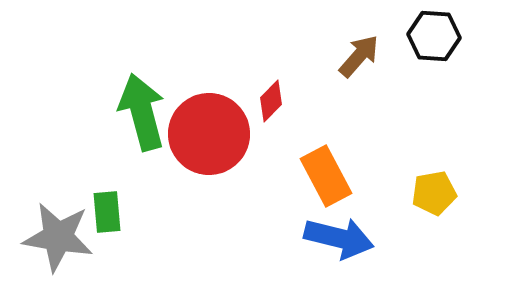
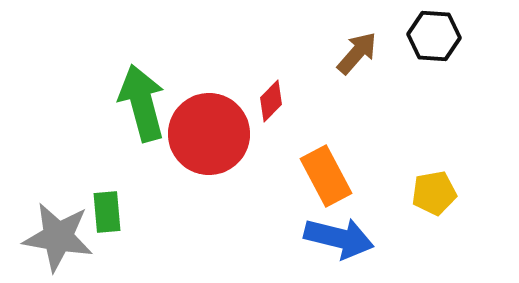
brown arrow: moved 2 px left, 3 px up
green arrow: moved 9 px up
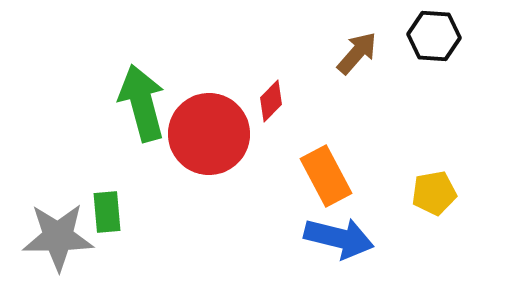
gray star: rotated 10 degrees counterclockwise
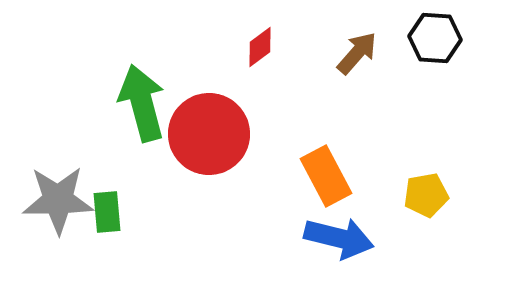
black hexagon: moved 1 px right, 2 px down
red diamond: moved 11 px left, 54 px up; rotated 9 degrees clockwise
yellow pentagon: moved 8 px left, 2 px down
gray star: moved 37 px up
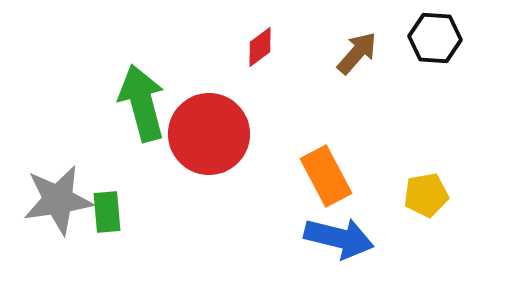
gray star: rotated 8 degrees counterclockwise
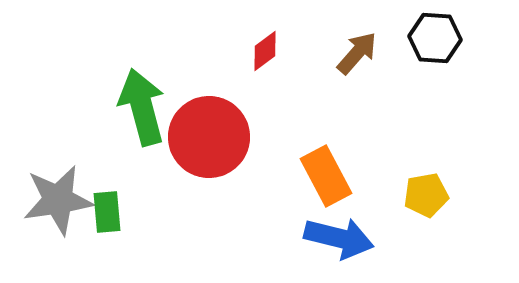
red diamond: moved 5 px right, 4 px down
green arrow: moved 4 px down
red circle: moved 3 px down
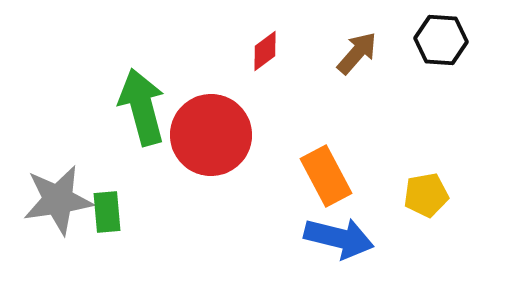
black hexagon: moved 6 px right, 2 px down
red circle: moved 2 px right, 2 px up
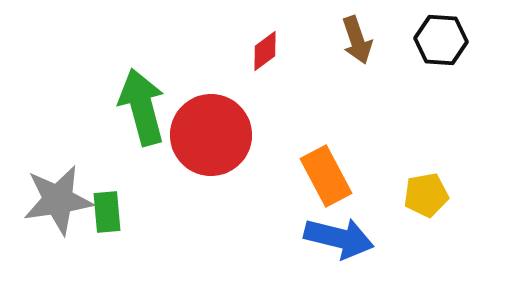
brown arrow: moved 13 px up; rotated 120 degrees clockwise
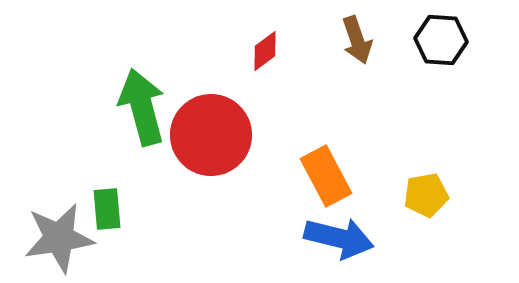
gray star: moved 1 px right, 38 px down
green rectangle: moved 3 px up
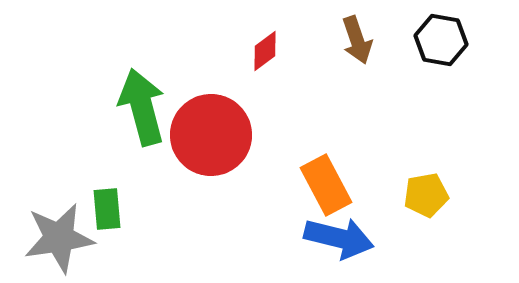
black hexagon: rotated 6 degrees clockwise
orange rectangle: moved 9 px down
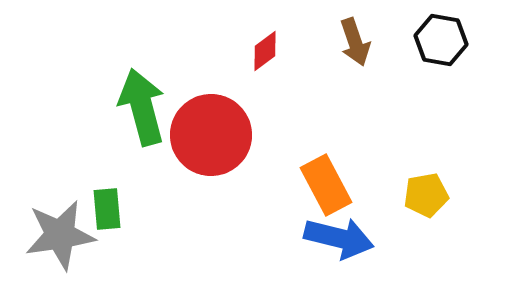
brown arrow: moved 2 px left, 2 px down
gray star: moved 1 px right, 3 px up
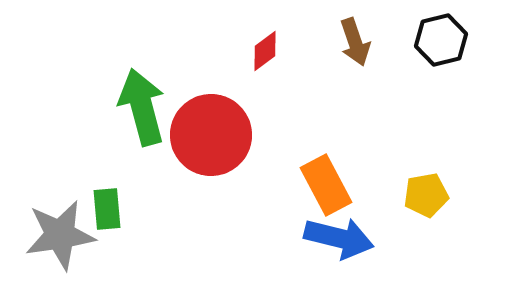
black hexagon: rotated 24 degrees counterclockwise
